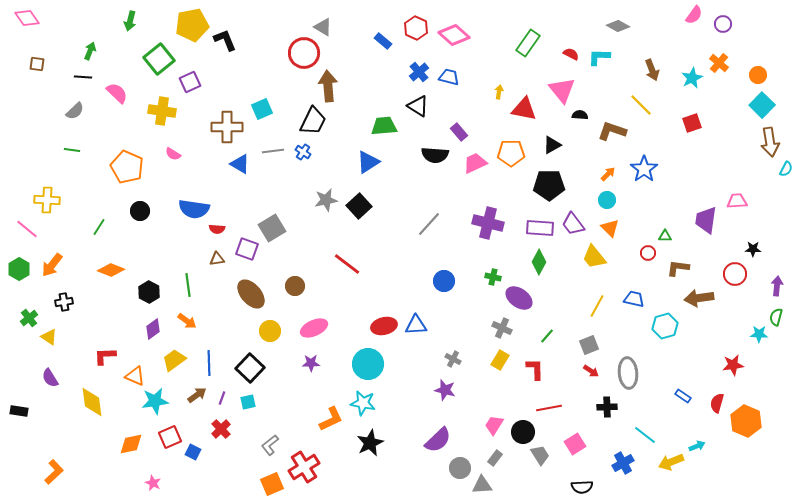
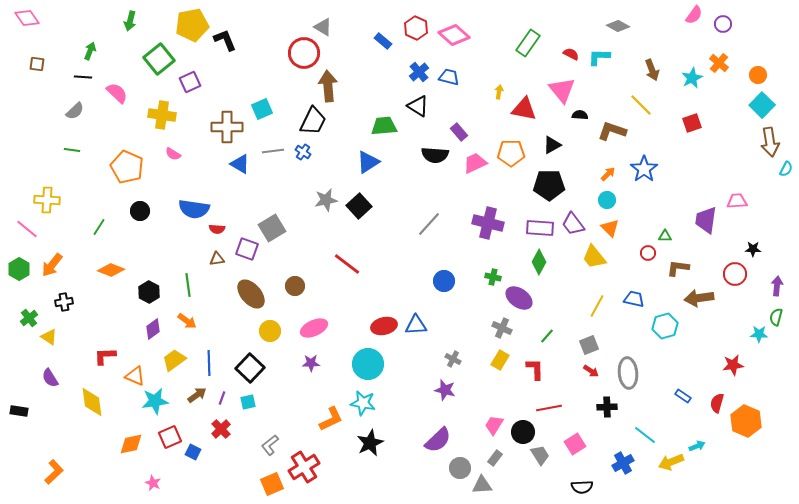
yellow cross at (162, 111): moved 4 px down
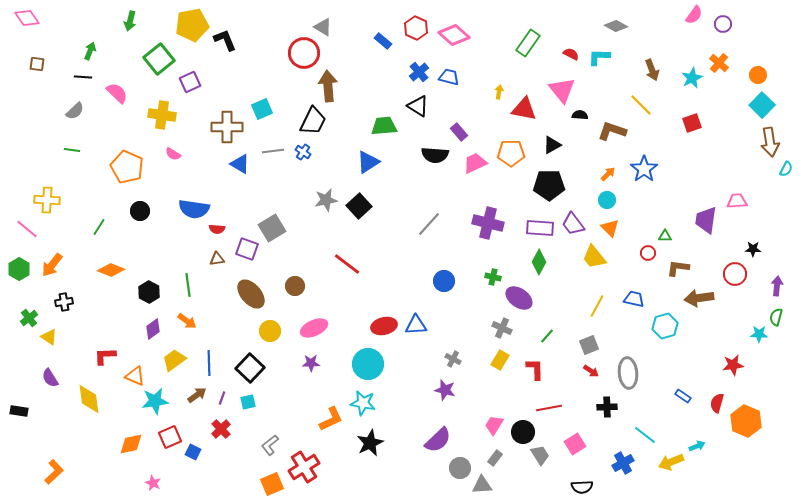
gray diamond at (618, 26): moved 2 px left
yellow diamond at (92, 402): moved 3 px left, 3 px up
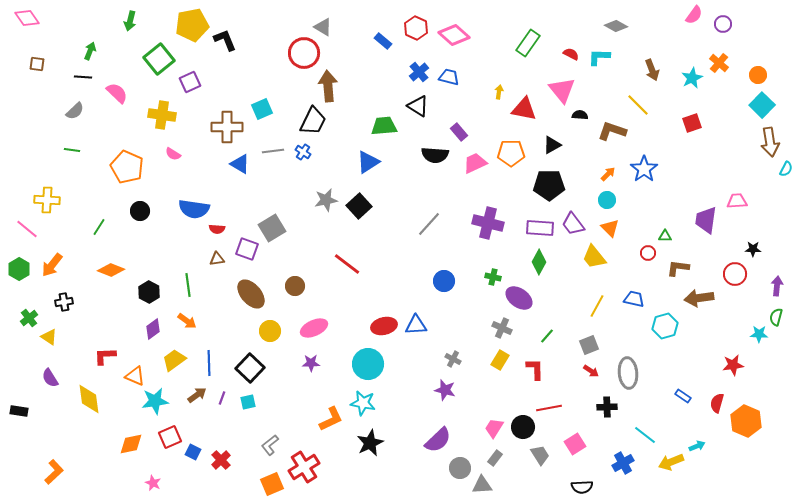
yellow line at (641, 105): moved 3 px left
pink trapezoid at (494, 425): moved 3 px down
red cross at (221, 429): moved 31 px down
black circle at (523, 432): moved 5 px up
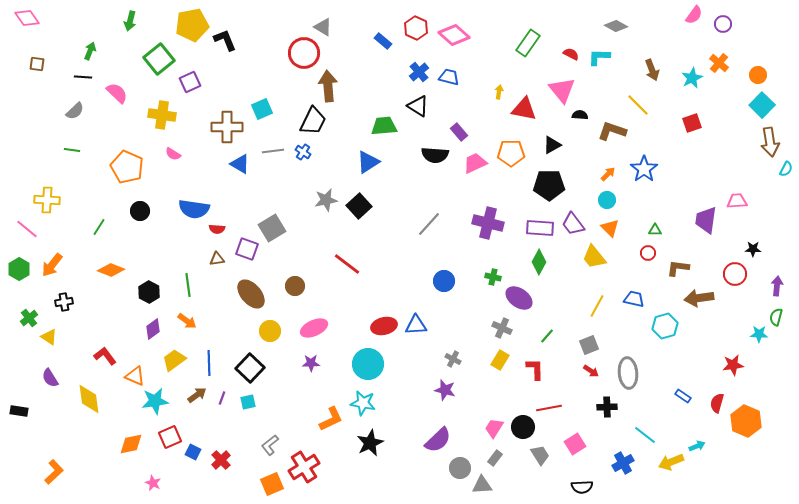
green triangle at (665, 236): moved 10 px left, 6 px up
red L-shape at (105, 356): rotated 55 degrees clockwise
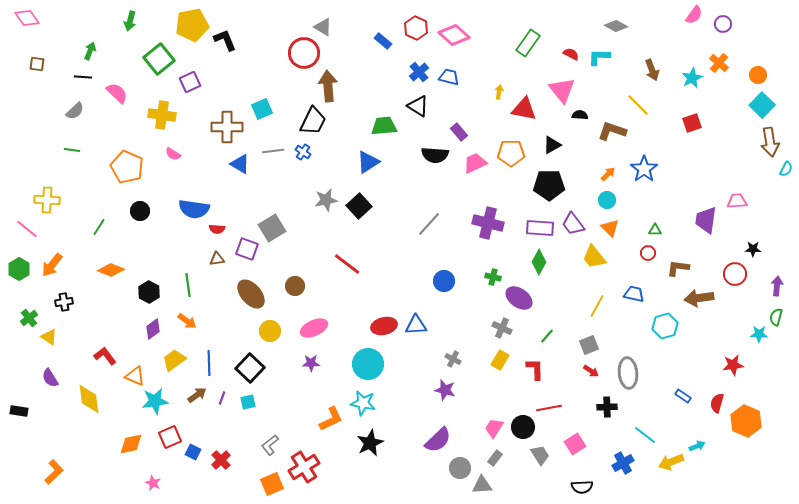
blue trapezoid at (634, 299): moved 5 px up
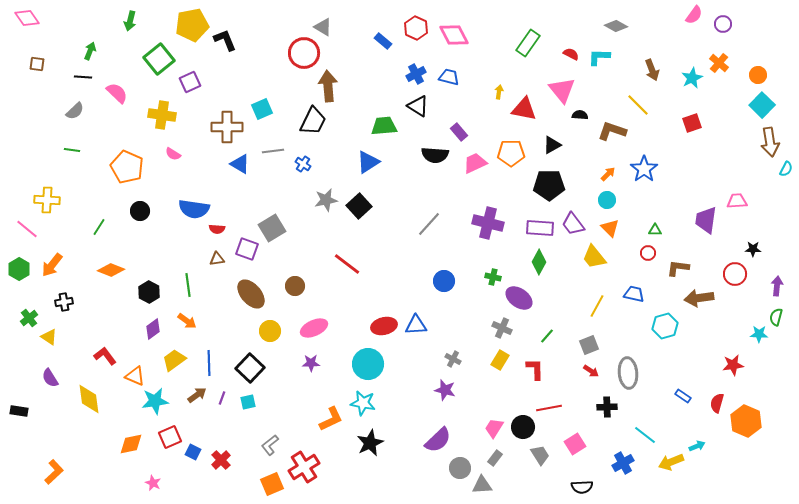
pink diamond at (454, 35): rotated 20 degrees clockwise
blue cross at (419, 72): moved 3 px left, 2 px down; rotated 12 degrees clockwise
blue cross at (303, 152): moved 12 px down
